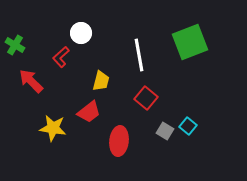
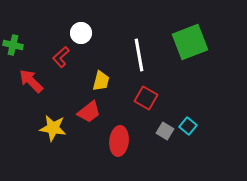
green cross: moved 2 px left; rotated 18 degrees counterclockwise
red square: rotated 10 degrees counterclockwise
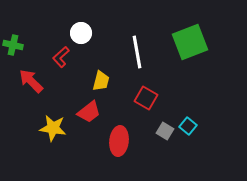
white line: moved 2 px left, 3 px up
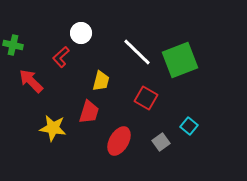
green square: moved 10 px left, 18 px down
white line: rotated 36 degrees counterclockwise
red trapezoid: rotated 35 degrees counterclockwise
cyan square: moved 1 px right
gray square: moved 4 px left, 11 px down; rotated 24 degrees clockwise
red ellipse: rotated 24 degrees clockwise
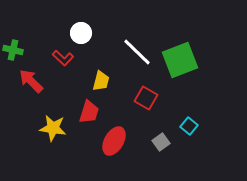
green cross: moved 5 px down
red L-shape: moved 2 px right, 1 px down; rotated 95 degrees counterclockwise
red ellipse: moved 5 px left
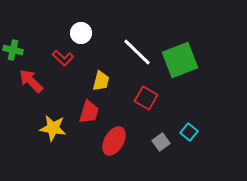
cyan square: moved 6 px down
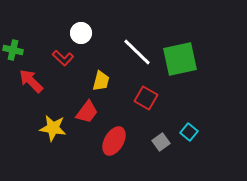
green square: moved 1 px up; rotated 9 degrees clockwise
red trapezoid: moved 2 px left; rotated 20 degrees clockwise
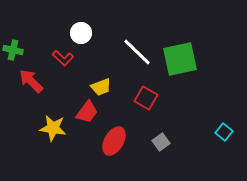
yellow trapezoid: moved 6 px down; rotated 55 degrees clockwise
cyan square: moved 35 px right
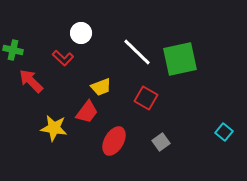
yellow star: moved 1 px right
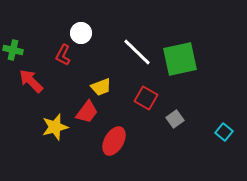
red L-shape: moved 3 px up; rotated 75 degrees clockwise
yellow star: moved 1 px right, 1 px up; rotated 24 degrees counterclockwise
gray square: moved 14 px right, 23 px up
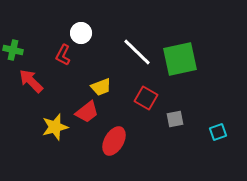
red trapezoid: rotated 15 degrees clockwise
gray square: rotated 24 degrees clockwise
cyan square: moved 6 px left; rotated 30 degrees clockwise
